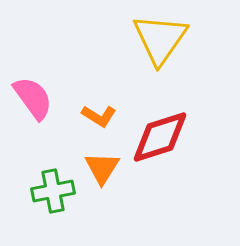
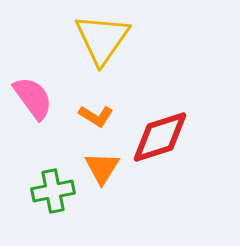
yellow triangle: moved 58 px left
orange L-shape: moved 3 px left
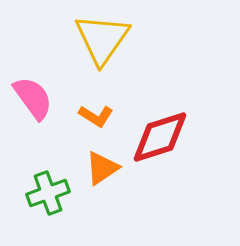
orange triangle: rotated 24 degrees clockwise
green cross: moved 5 px left, 2 px down; rotated 9 degrees counterclockwise
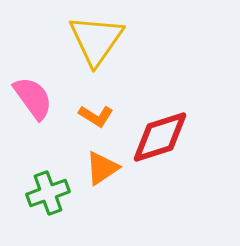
yellow triangle: moved 6 px left, 1 px down
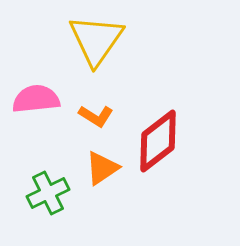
pink semicircle: moved 3 px right, 1 px down; rotated 60 degrees counterclockwise
red diamond: moved 2 px left, 4 px down; rotated 20 degrees counterclockwise
green cross: rotated 6 degrees counterclockwise
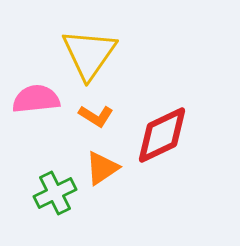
yellow triangle: moved 7 px left, 14 px down
red diamond: moved 4 px right, 6 px up; rotated 12 degrees clockwise
green cross: moved 7 px right
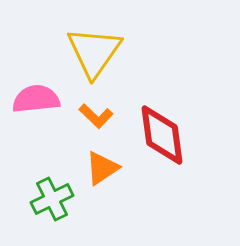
yellow triangle: moved 5 px right, 2 px up
orange L-shape: rotated 12 degrees clockwise
red diamond: rotated 72 degrees counterclockwise
green cross: moved 3 px left, 6 px down
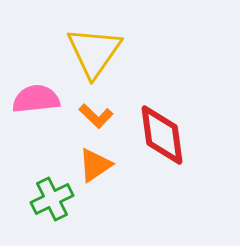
orange triangle: moved 7 px left, 3 px up
